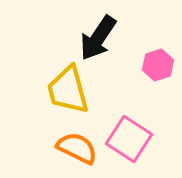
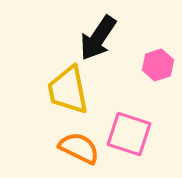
yellow trapezoid: rotated 4 degrees clockwise
pink square: moved 5 px up; rotated 15 degrees counterclockwise
orange semicircle: moved 2 px right
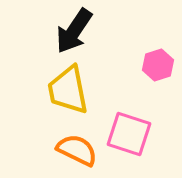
black arrow: moved 24 px left, 7 px up
orange semicircle: moved 2 px left, 2 px down
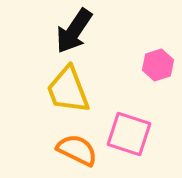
yellow trapezoid: rotated 10 degrees counterclockwise
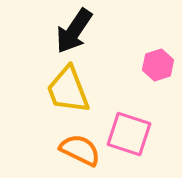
orange semicircle: moved 3 px right
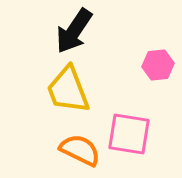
pink hexagon: rotated 12 degrees clockwise
pink square: rotated 9 degrees counterclockwise
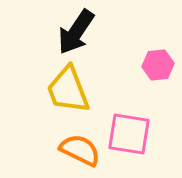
black arrow: moved 2 px right, 1 px down
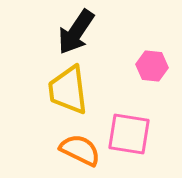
pink hexagon: moved 6 px left, 1 px down; rotated 12 degrees clockwise
yellow trapezoid: rotated 14 degrees clockwise
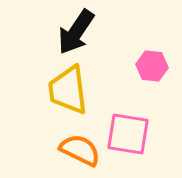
pink square: moved 1 px left
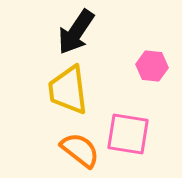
orange semicircle: rotated 12 degrees clockwise
